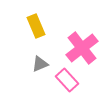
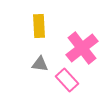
yellow rectangle: moved 3 px right; rotated 20 degrees clockwise
gray triangle: rotated 30 degrees clockwise
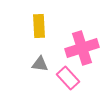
pink cross: rotated 20 degrees clockwise
pink rectangle: moved 1 px right, 2 px up
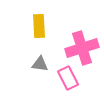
pink rectangle: rotated 15 degrees clockwise
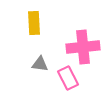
yellow rectangle: moved 5 px left, 3 px up
pink cross: moved 1 px right, 1 px up; rotated 12 degrees clockwise
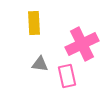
pink cross: moved 1 px left, 3 px up; rotated 20 degrees counterclockwise
pink rectangle: moved 1 px left, 2 px up; rotated 15 degrees clockwise
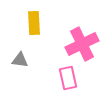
gray triangle: moved 20 px left, 4 px up
pink rectangle: moved 1 px right, 2 px down
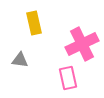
yellow rectangle: rotated 10 degrees counterclockwise
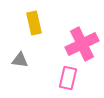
pink rectangle: rotated 25 degrees clockwise
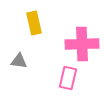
pink cross: rotated 24 degrees clockwise
gray triangle: moved 1 px left, 1 px down
